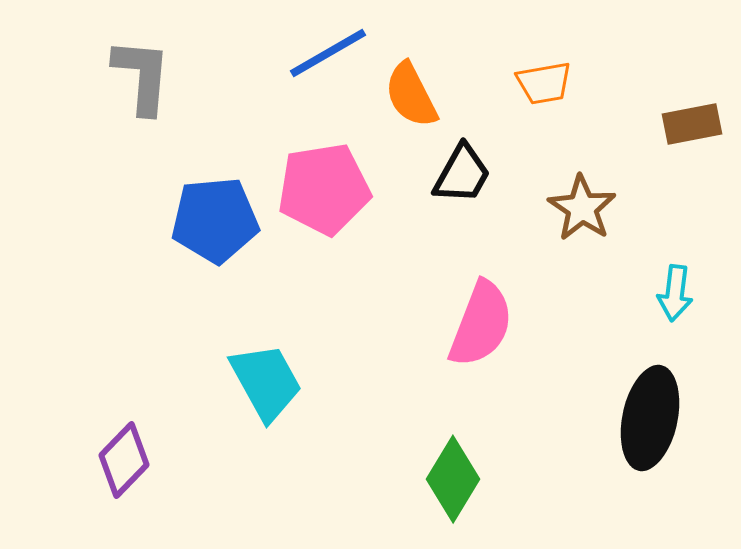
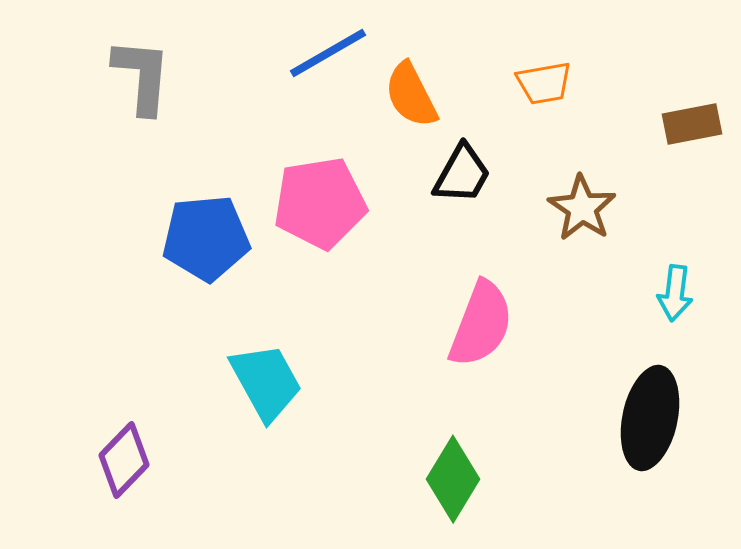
pink pentagon: moved 4 px left, 14 px down
blue pentagon: moved 9 px left, 18 px down
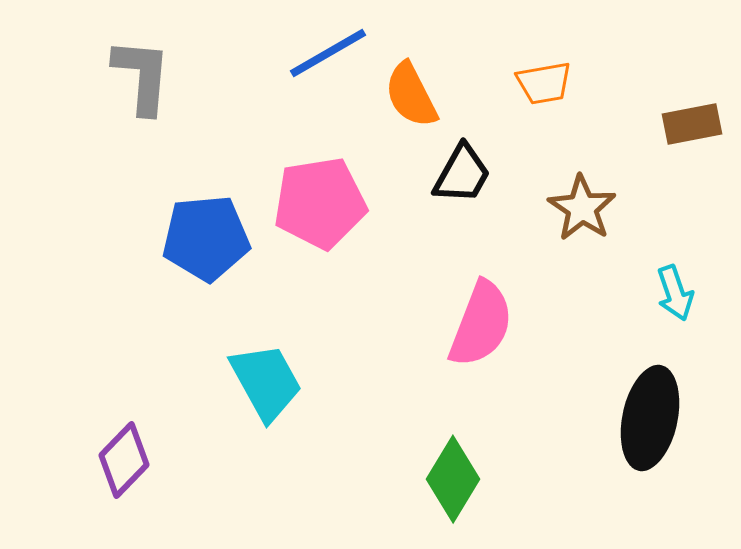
cyan arrow: rotated 26 degrees counterclockwise
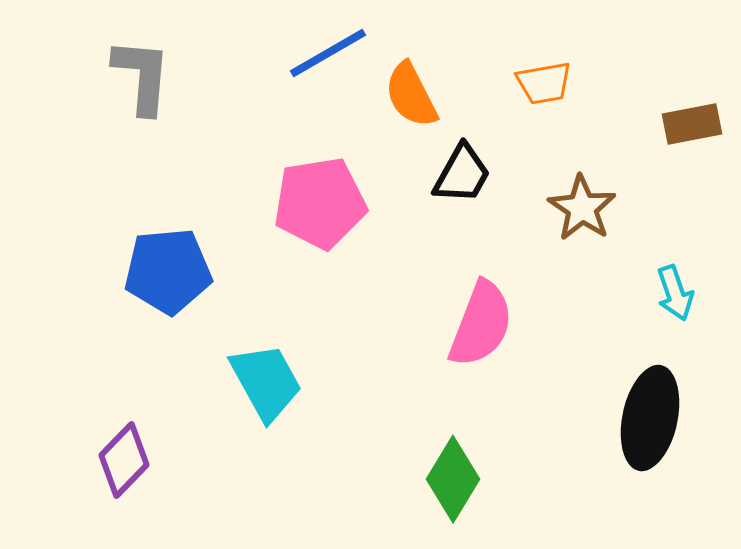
blue pentagon: moved 38 px left, 33 px down
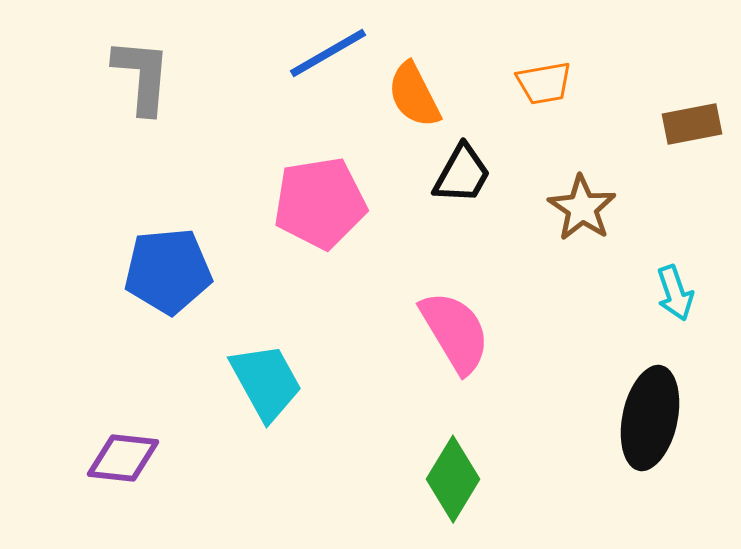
orange semicircle: moved 3 px right
pink semicircle: moved 26 px left, 8 px down; rotated 52 degrees counterclockwise
purple diamond: moved 1 px left, 2 px up; rotated 52 degrees clockwise
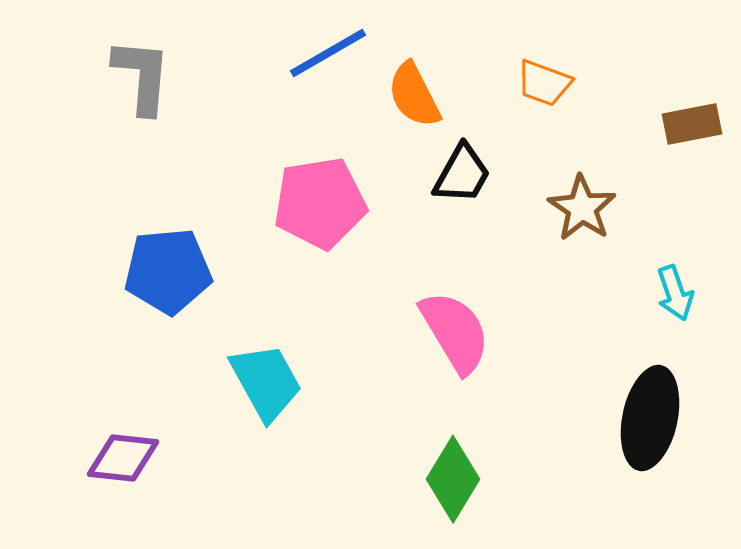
orange trapezoid: rotated 30 degrees clockwise
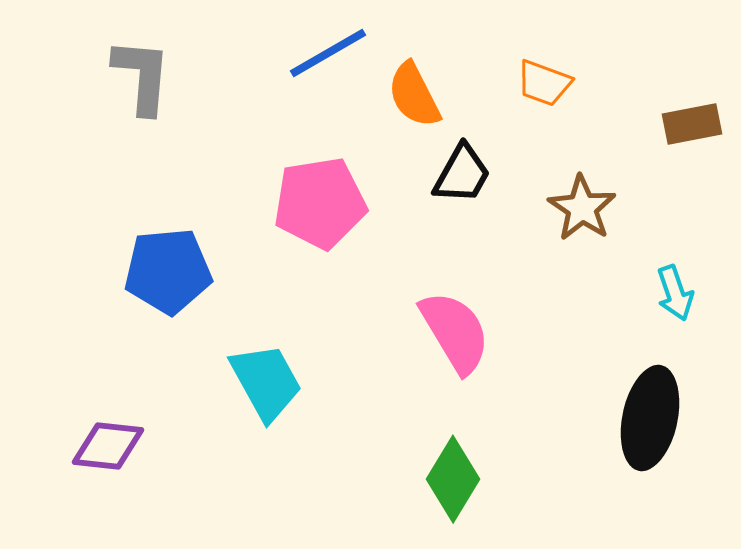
purple diamond: moved 15 px left, 12 px up
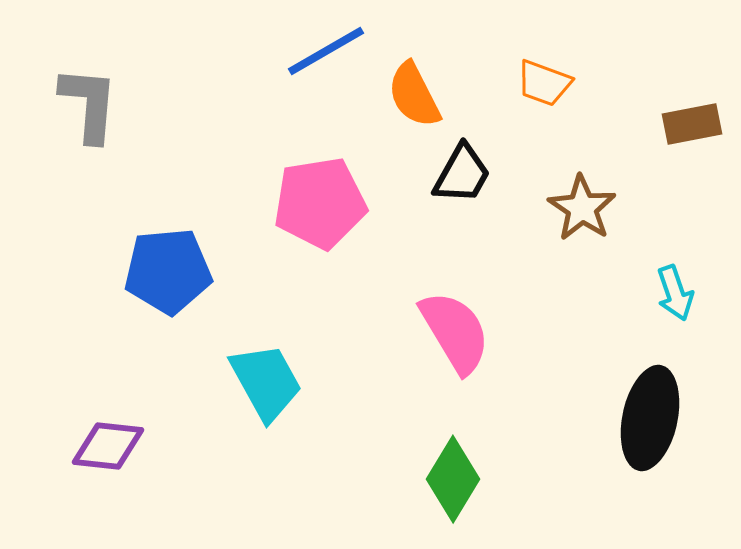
blue line: moved 2 px left, 2 px up
gray L-shape: moved 53 px left, 28 px down
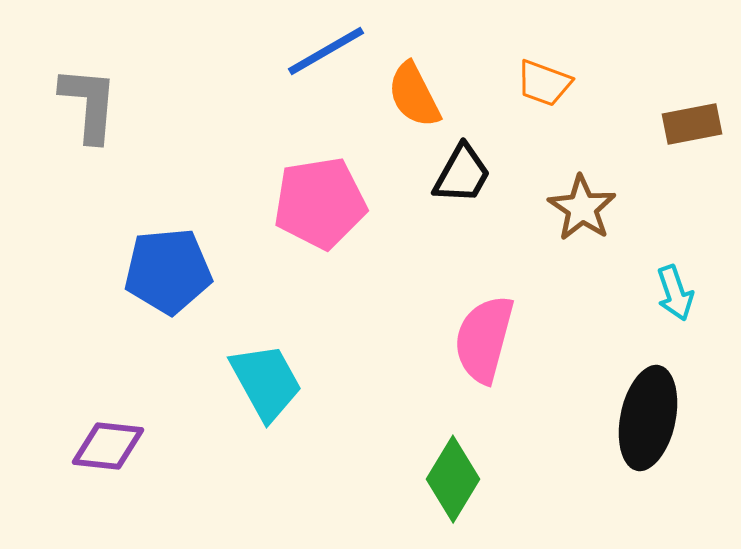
pink semicircle: moved 29 px right, 7 px down; rotated 134 degrees counterclockwise
black ellipse: moved 2 px left
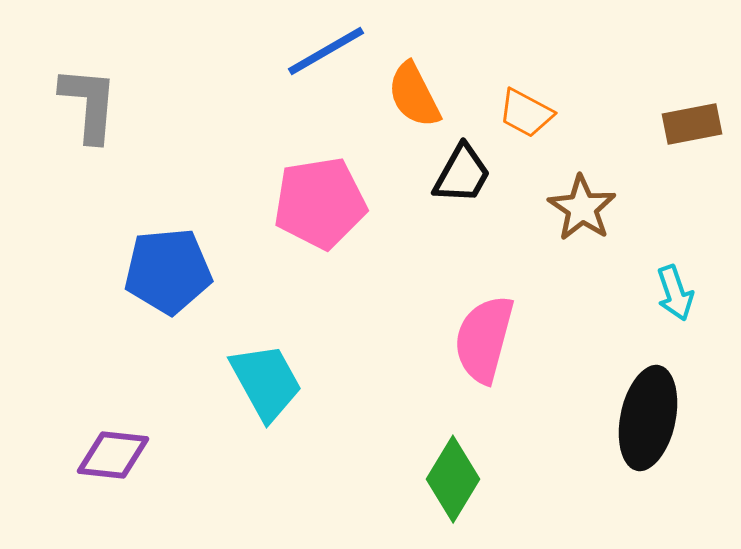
orange trapezoid: moved 18 px left, 30 px down; rotated 8 degrees clockwise
purple diamond: moved 5 px right, 9 px down
